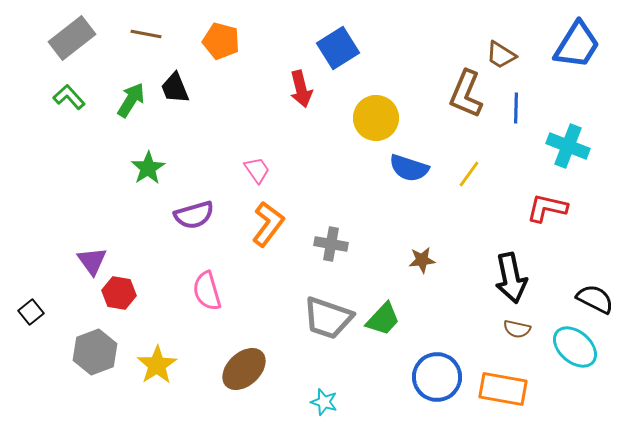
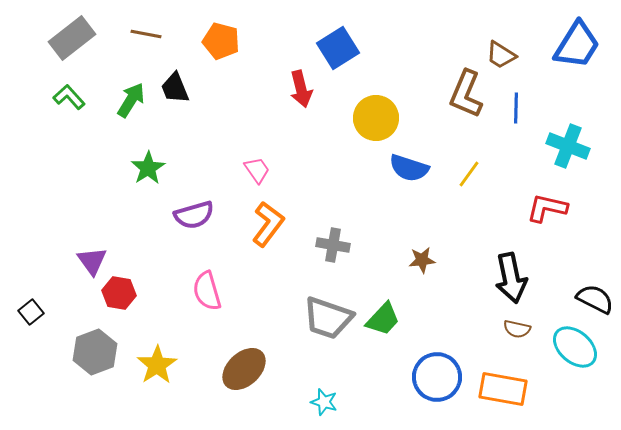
gray cross: moved 2 px right, 1 px down
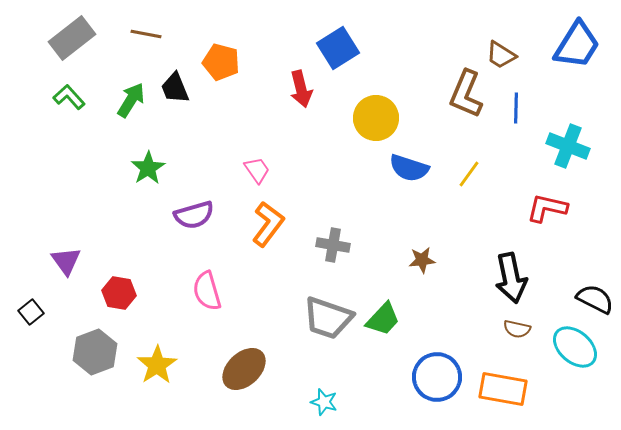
orange pentagon: moved 21 px down
purple triangle: moved 26 px left
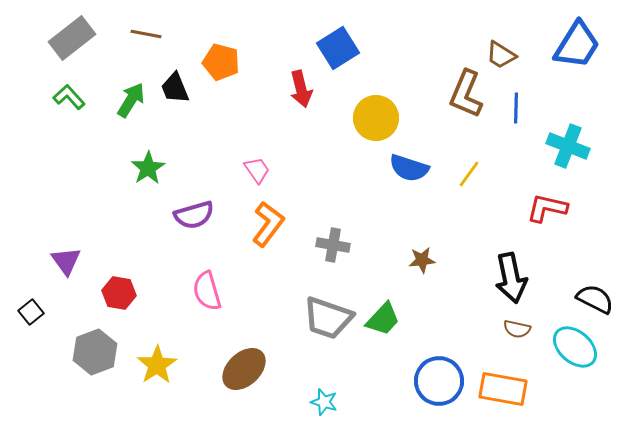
blue circle: moved 2 px right, 4 px down
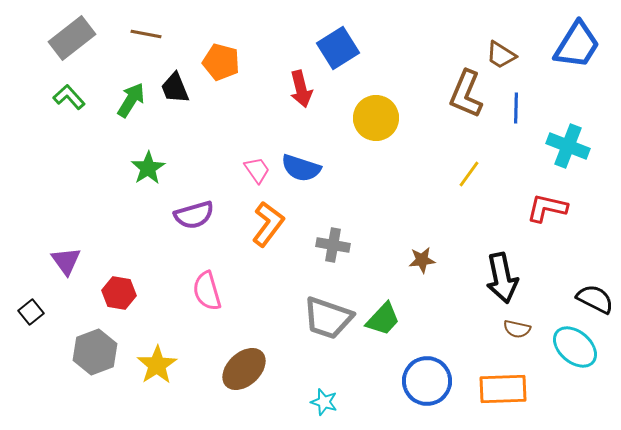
blue semicircle: moved 108 px left
black arrow: moved 9 px left
blue circle: moved 12 px left
orange rectangle: rotated 12 degrees counterclockwise
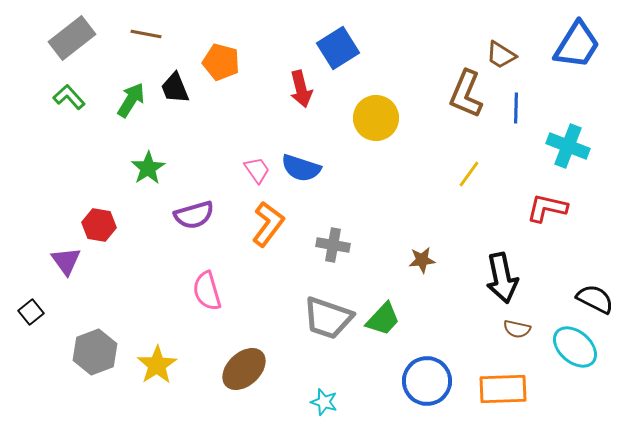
red hexagon: moved 20 px left, 68 px up
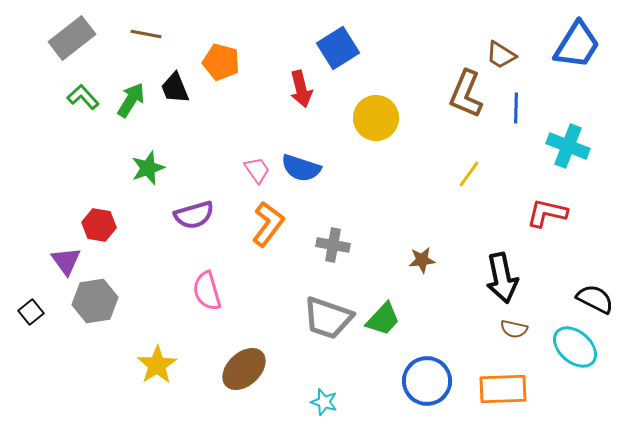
green L-shape: moved 14 px right
green star: rotated 12 degrees clockwise
red L-shape: moved 5 px down
brown semicircle: moved 3 px left
gray hexagon: moved 51 px up; rotated 12 degrees clockwise
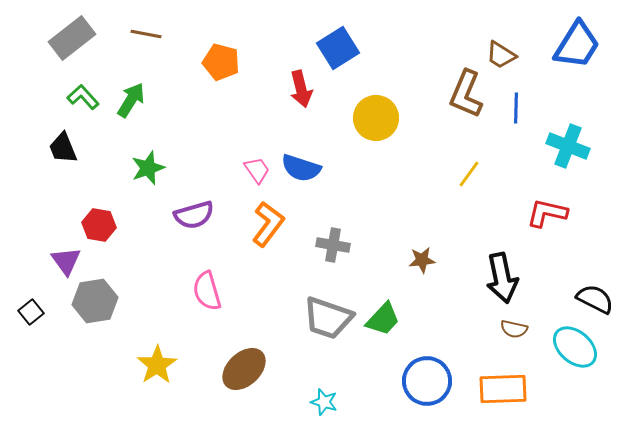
black trapezoid: moved 112 px left, 60 px down
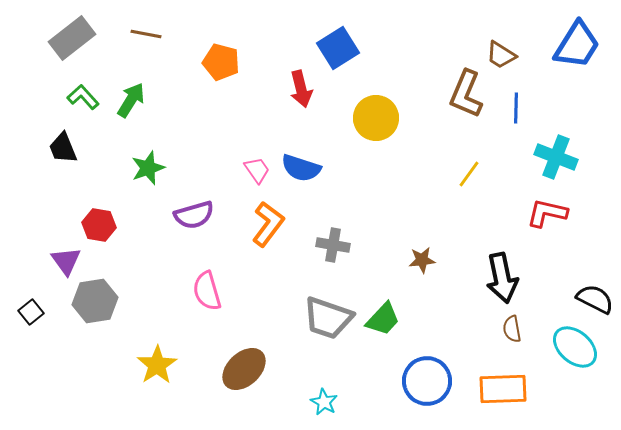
cyan cross: moved 12 px left, 11 px down
brown semicircle: moved 2 px left; rotated 68 degrees clockwise
cyan star: rotated 12 degrees clockwise
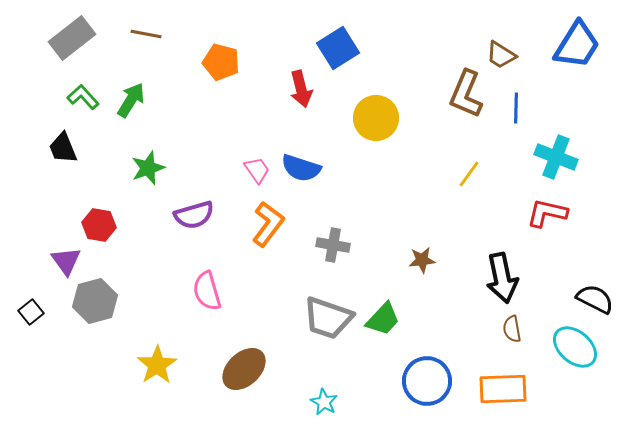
gray hexagon: rotated 6 degrees counterclockwise
